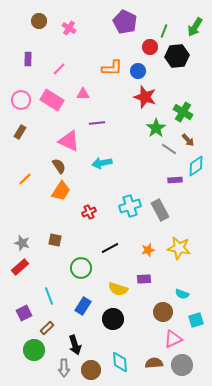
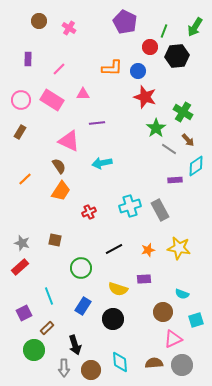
black line at (110, 248): moved 4 px right, 1 px down
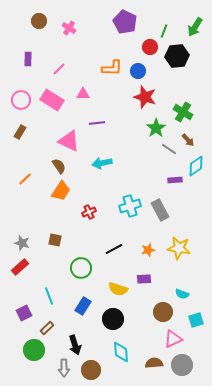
cyan diamond at (120, 362): moved 1 px right, 10 px up
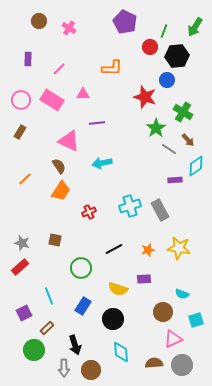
blue circle at (138, 71): moved 29 px right, 9 px down
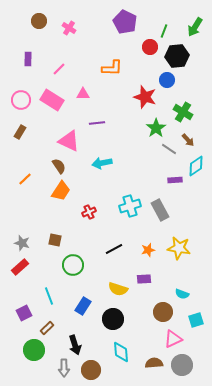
green circle at (81, 268): moved 8 px left, 3 px up
